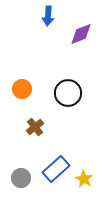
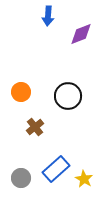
orange circle: moved 1 px left, 3 px down
black circle: moved 3 px down
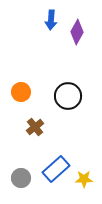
blue arrow: moved 3 px right, 4 px down
purple diamond: moved 4 px left, 2 px up; rotated 40 degrees counterclockwise
yellow star: rotated 30 degrees counterclockwise
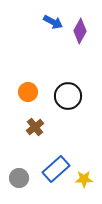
blue arrow: moved 2 px right, 2 px down; rotated 66 degrees counterclockwise
purple diamond: moved 3 px right, 1 px up
orange circle: moved 7 px right
gray circle: moved 2 px left
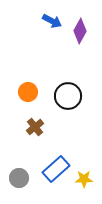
blue arrow: moved 1 px left, 1 px up
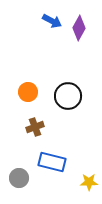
purple diamond: moved 1 px left, 3 px up
brown cross: rotated 18 degrees clockwise
blue rectangle: moved 4 px left, 7 px up; rotated 56 degrees clockwise
yellow star: moved 5 px right, 3 px down
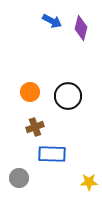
purple diamond: moved 2 px right; rotated 15 degrees counterclockwise
orange circle: moved 2 px right
blue rectangle: moved 8 px up; rotated 12 degrees counterclockwise
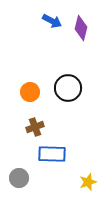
black circle: moved 8 px up
yellow star: moved 1 px left; rotated 18 degrees counterclockwise
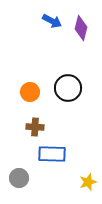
brown cross: rotated 24 degrees clockwise
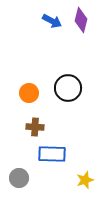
purple diamond: moved 8 px up
orange circle: moved 1 px left, 1 px down
yellow star: moved 3 px left, 2 px up
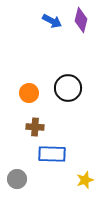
gray circle: moved 2 px left, 1 px down
